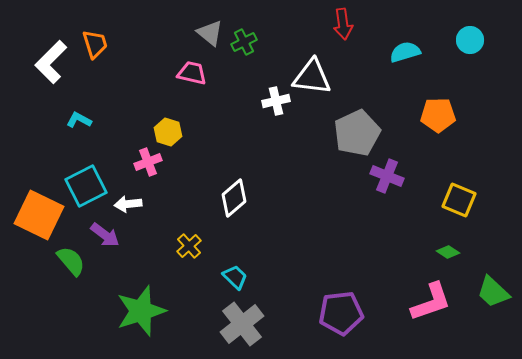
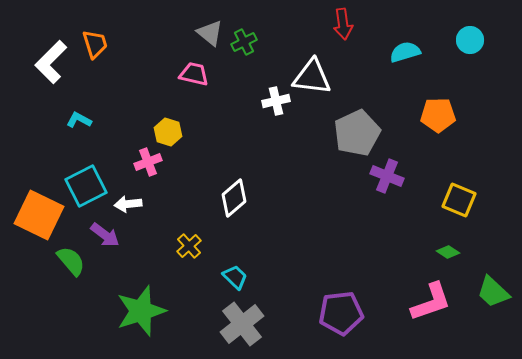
pink trapezoid: moved 2 px right, 1 px down
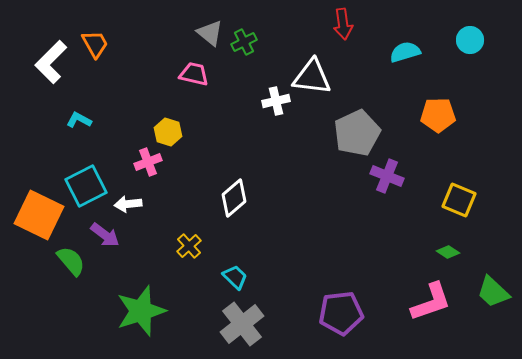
orange trapezoid: rotated 12 degrees counterclockwise
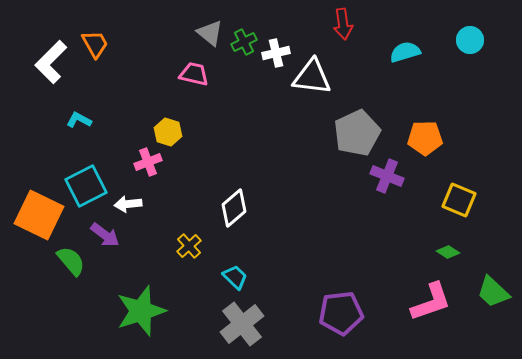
white cross: moved 48 px up
orange pentagon: moved 13 px left, 23 px down
white diamond: moved 10 px down
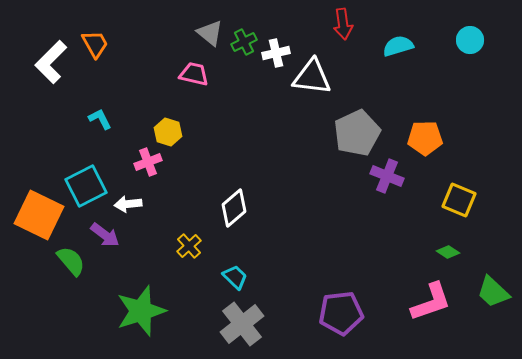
cyan semicircle: moved 7 px left, 6 px up
cyan L-shape: moved 21 px right, 1 px up; rotated 35 degrees clockwise
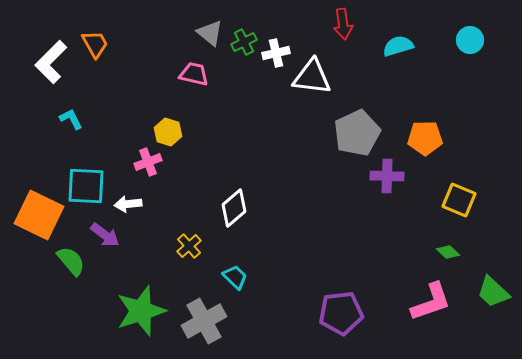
cyan L-shape: moved 29 px left
purple cross: rotated 20 degrees counterclockwise
cyan square: rotated 30 degrees clockwise
green diamond: rotated 10 degrees clockwise
gray cross: moved 38 px left, 3 px up; rotated 9 degrees clockwise
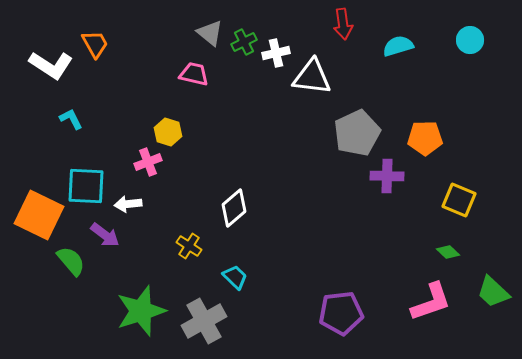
white L-shape: moved 3 px down; rotated 102 degrees counterclockwise
yellow cross: rotated 15 degrees counterclockwise
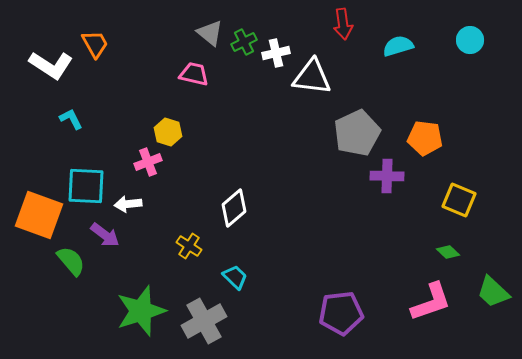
orange pentagon: rotated 8 degrees clockwise
orange square: rotated 6 degrees counterclockwise
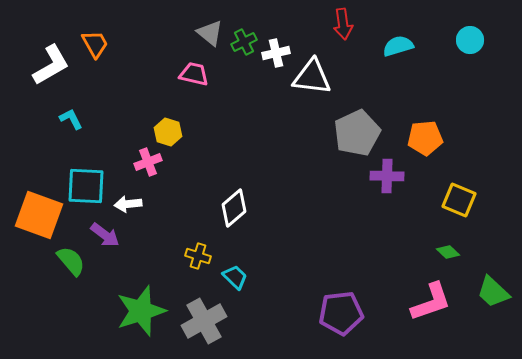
white L-shape: rotated 63 degrees counterclockwise
orange pentagon: rotated 12 degrees counterclockwise
yellow cross: moved 9 px right, 10 px down; rotated 15 degrees counterclockwise
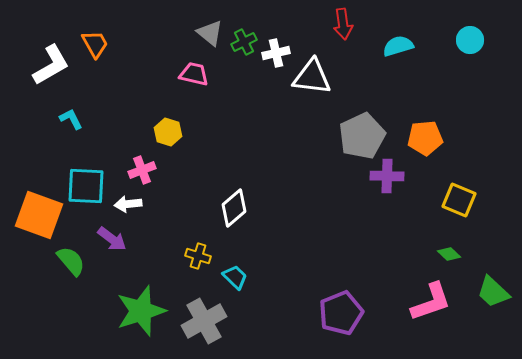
gray pentagon: moved 5 px right, 3 px down
pink cross: moved 6 px left, 8 px down
purple arrow: moved 7 px right, 4 px down
green diamond: moved 1 px right, 2 px down
purple pentagon: rotated 15 degrees counterclockwise
